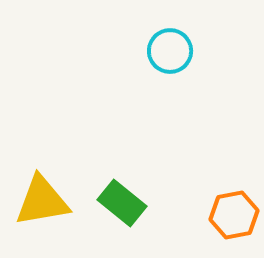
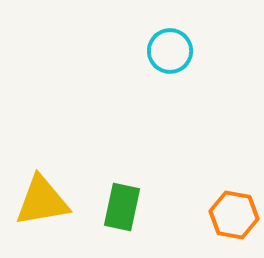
green rectangle: moved 4 px down; rotated 63 degrees clockwise
orange hexagon: rotated 21 degrees clockwise
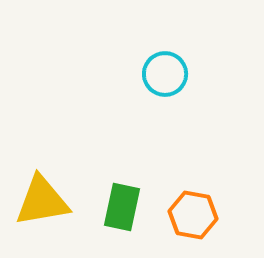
cyan circle: moved 5 px left, 23 px down
orange hexagon: moved 41 px left
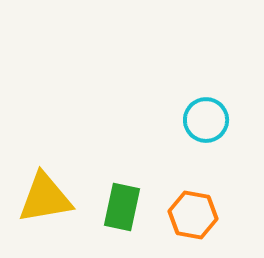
cyan circle: moved 41 px right, 46 px down
yellow triangle: moved 3 px right, 3 px up
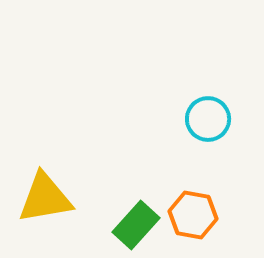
cyan circle: moved 2 px right, 1 px up
green rectangle: moved 14 px right, 18 px down; rotated 30 degrees clockwise
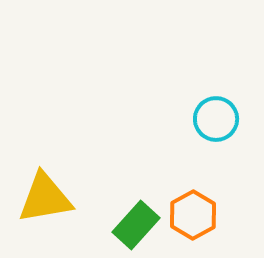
cyan circle: moved 8 px right
orange hexagon: rotated 21 degrees clockwise
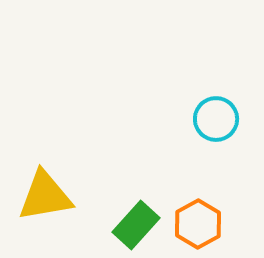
yellow triangle: moved 2 px up
orange hexagon: moved 5 px right, 9 px down
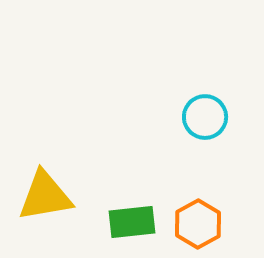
cyan circle: moved 11 px left, 2 px up
green rectangle: moved 4 px left, 3 px up; rotated 42 degrees clockwise
